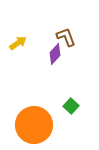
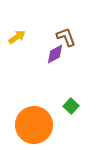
yellow arrow: moved 1 px left, 6 px up
purple diamond: rotated 20 degrees clockwise
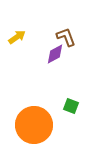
green square: rotated 21 degrees counterclockwise
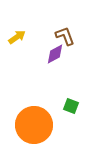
brown L-shape: moved 1 px left, 1 px up
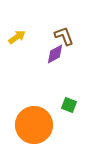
brown L-shape: moved 1 px left
green square: moved 2 px left, 1 px up
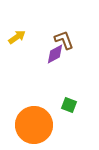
brown L-shape: moved 4 px down
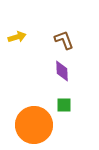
yellow arrow: rotated 18 degrees clockwise
purple diamond: moved 7 px right, 17 px down; rotated 65 degrees counterclockwise
green square: moved 5 px left; rotated 21 degrees counterclockwise
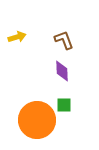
orange circle: moved 3 px right, 5 px up
